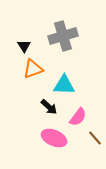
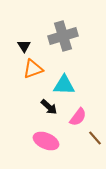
pink ellipse: moved 8 px left, 3 px down
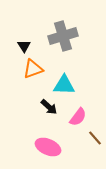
pink ellipse: moved 2 px right, 6 px down
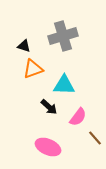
black triangle: rotated 40 degrees counterclockwise
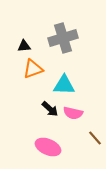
gray cross: moved 2 px down
black triangle: rotated 24 degrees counterclockwise
black arrow: moved 1 px right, 2 px down
pink semicircle: moved 5 px left, 4 px up; rotated 66 degrees clockwise
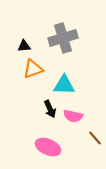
black arrow: rotated 24 degrees clockwise
pink semicircle: moved 3 px down
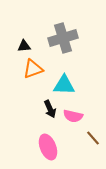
brown line: moved 2 px left
pink ellipse: rotated 45 degrees clockwise
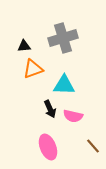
brown line: moved 8 px down
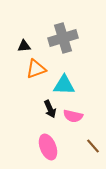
orange triangle: moved 3 px right
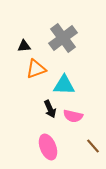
gray cross: rotated 20 degrees counterclockwise
